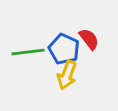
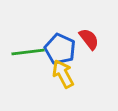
blue pentagon: moved 4 px left
yellow arrow: moved 4 px left, 1 px up; rotated 132 degrees clockwise
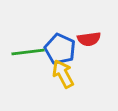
red semicircle: rotated 120 degrees clockwise
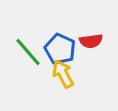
red semicircle: moved 2 px right, 2 px down
green line: rotated 56 degrees clockwise
